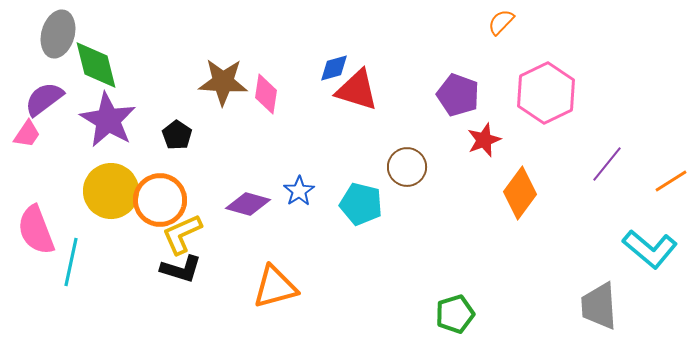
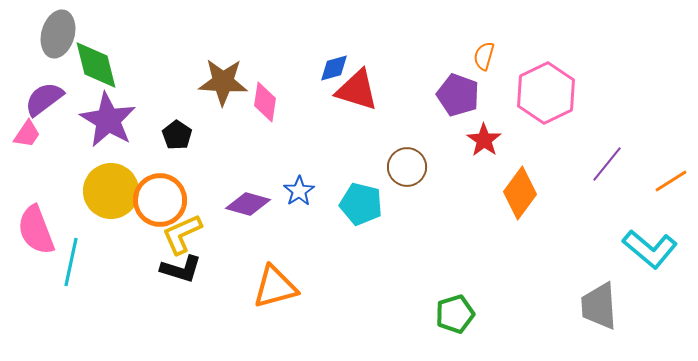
orange semicircle: moved 17 px left, 34 px down; rotated 28 degrees counterclockwise
pink diamond: moved 1 px left, 8 px down
red star: rotated 16 degrees counterclockwise
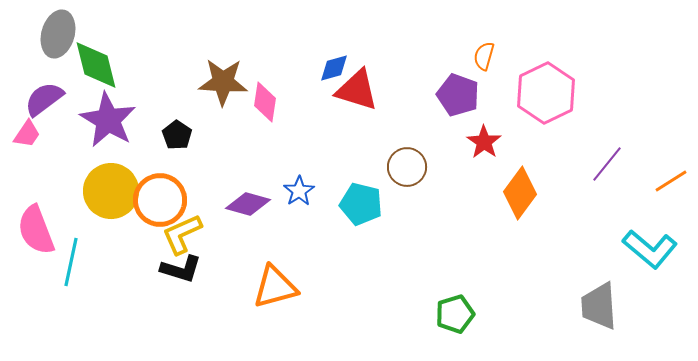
red star: moved 2 px down
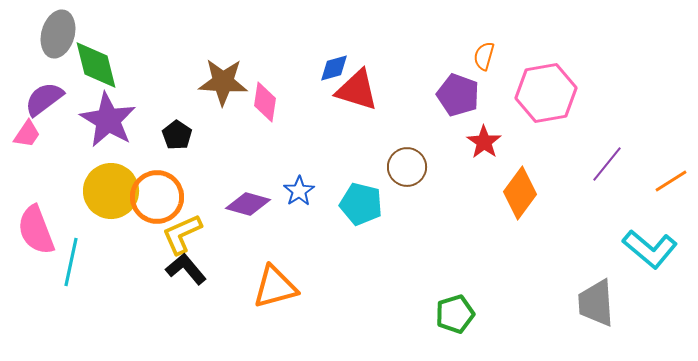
pink hexagon: rotated 16 degrees clockwise
orange circle: moved 3 px left, 3 px up
black L-shape: moved 5 px right; rotated 147 degrees counterclockwise
gray trapezoid: moved 3 px left, 3 px up
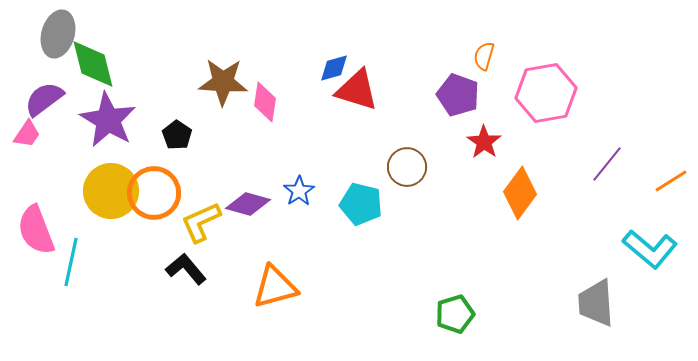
green diamond: moved 3 px left, 1 px up
orange circle: moved 3 px left, 4 px up
yellow L-shape: moved 19 px right, 12 px up
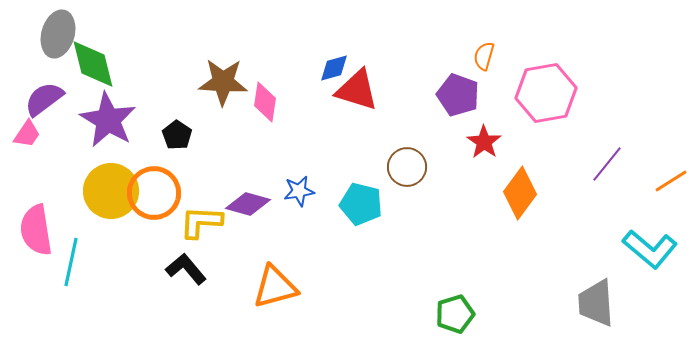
blue star: rotated 24 degrees clockwise
yellow L-shape: rotated 27 degrees clockwise
pink semicircle: rotated 12 degrees clockwise
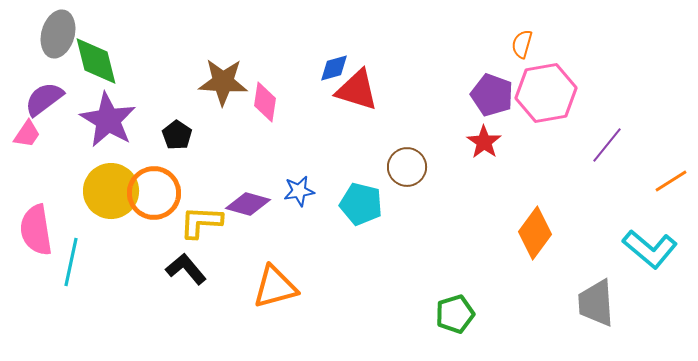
orange semicircle: moved 38 px right, 12 px up
green diamond: moved 3 px right, 3 px up
purple pentagon: moved 34 px right
purple line: moved 19 px up
orange diamond: moved 15 px right, 40 px down
